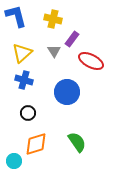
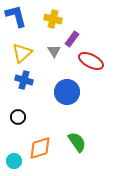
black circle: moved 10 px left, 4 px down
orange diamond: moved 4 px right, 4 px down
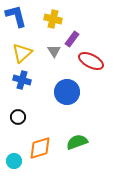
blue cross: moved 2 px left
green semicircle: rotated 75 degrees counterclockwise
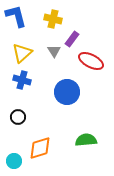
green semicircle: moved 9 px right, 2 px up; rotated 15 degrees clockwise
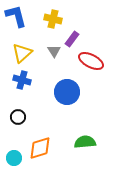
green semicircle: moved 1 px left, 2 px down
cyan circle: moved 3 px up
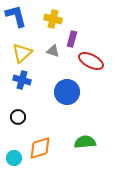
purple rectangle: rotated 21 degrees counterclockwise
gray triangle: moved 1 px left; rotated 40 degrees counterclockwise
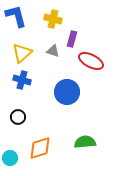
cyan circle: moved 4 px left
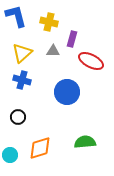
yellow cross: moved 4 px left, 3 px down
gray triangle: rotated 16 degrees counterclockwise
cyan circle: moved 3 px up
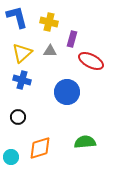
blue L-shape: moved 1 px right, 1 px down
gray triangle: moved 3 px left
cyan circle: moved 1 px right, 2 px down
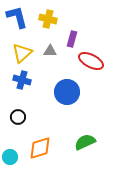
yellow cross: moved 1 px left, 3 px up
green semicircle: rotated 20 degrees counterclockwise
cyan circle: moved 1 px left
